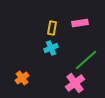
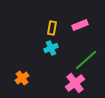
pink rectangle: moved 2 px down; rotated 14 degrees counterclockwise
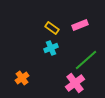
yellow rectangle: rotated 64 degrees counterclockwise
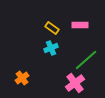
pink rectangle: rotated 21 degrees clockwise
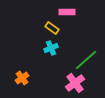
pink rectangle: moved 13 px left, 13 px up
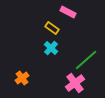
pink rectangle: moved 1 px right; rotated 28 degrees clockwise
cyan cross: rotated 24 degrees counterclockwise
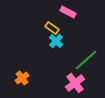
cyan cross: moved 5 px right, 7 px up
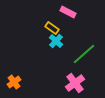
green line: moved 2 px left, 6 px up
orange cross: moved 8 px left, 4 px down
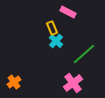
yellow rectangle: rotated 32 degrees clockwise
pink cross: moved 2 px left
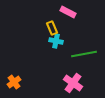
cyan cross: rotated 32 degrees counterclockwise
green line: rotated 30 degrees clockwise
pink cross: rotated 18 degrees counterclockwise
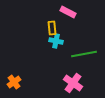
yellow rectangle: rotated 16 degrees clockwise
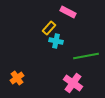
yellow rectangle: moved 3 px left; rotated 48 degrees clockwise
green line: moved 2 px right, 2 px down
orange cross: moved 3 px right, 4 px up
